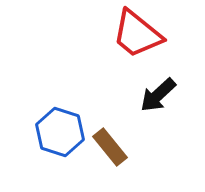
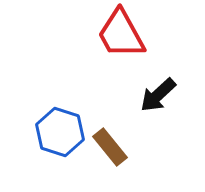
red trapezoid: moved 16 px left; rotated 22 degrees clockwise
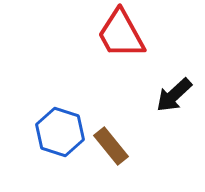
black arrow: moved 16 px right
brown rectangle: moved 1 px right, 1 px up
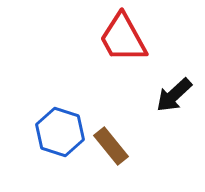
red trapezoid: moved 2 px right, 4 px down
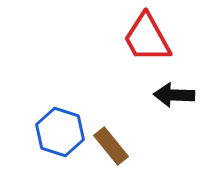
red trapezoid: moved 24 px right
black arrow: rotated 45 degrees clockwise
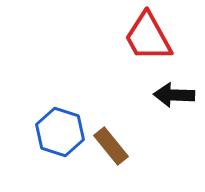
red trapezoid: moved 1 px right, 1 px up
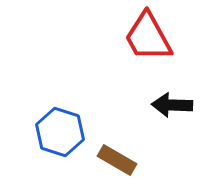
black arrow: moved 2 px left, 10 px down
brown rectangle: moved 6 px right, 14 px down; rotated 21 degrees counterclockwise
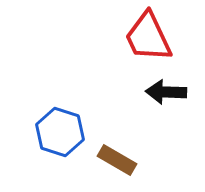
red trapezoid: rotated 4 degrees clockwise
black arrow: moved 6 px left, 13 px up
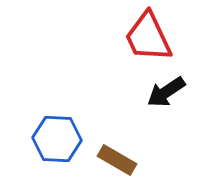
black arrow: rotated 36 degrees counterclockwise
blue hexagon: moved 3 px left, 7 px down; rotated 15 degrees counterclockwise
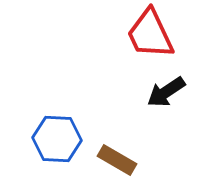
red trapezoid: moved 2 px right, 3 px up
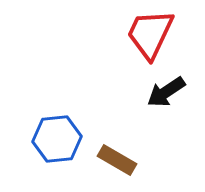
red trapezoid: rotated 50 degrees clockwise
blue hexagon: rotated 9 degrees counterclockwise
